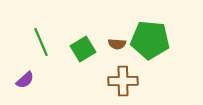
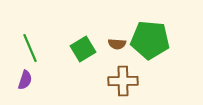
green line: moved 11 px left, 6 px down
purple semicircle: rotated 30 degrees counterclockwise
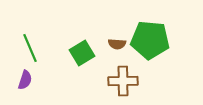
green square: moved 1 px left, 4 px down
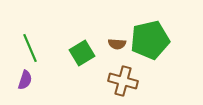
green pentagon: rotated 18 degrees counterclockwise
brown cross: rotated 16 degrees clockwise
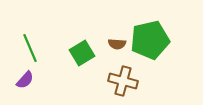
purple semicircle: rotated 24 degrees clockwise
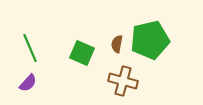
brown semicircle: rotated 96 degrees clockwise
green square: rotated 35 degrees counterclockwise
purple semicircle: moved 3 px right, 3 px down
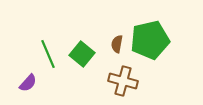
green line: moved 18 px right, 6 px down
green square: moved 1 px down; rotated 15 degrees clockwise
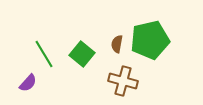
green line: moved 4 px left; rotated 8 degrees counterclockwise
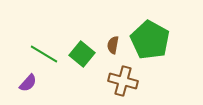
green pentagon: rotated 30 degrees counterclockwise
brown semicircle: moved 4 px left, 1 px down
green line: rotated 28 degrees counterclockwise
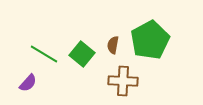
green pentagon: rotated 15 degrees clockwise
brown cross: rotated 12 degrees counterclockwise
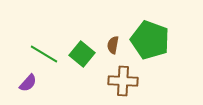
green pentagon: rotated 24 degrees counterclockwise
